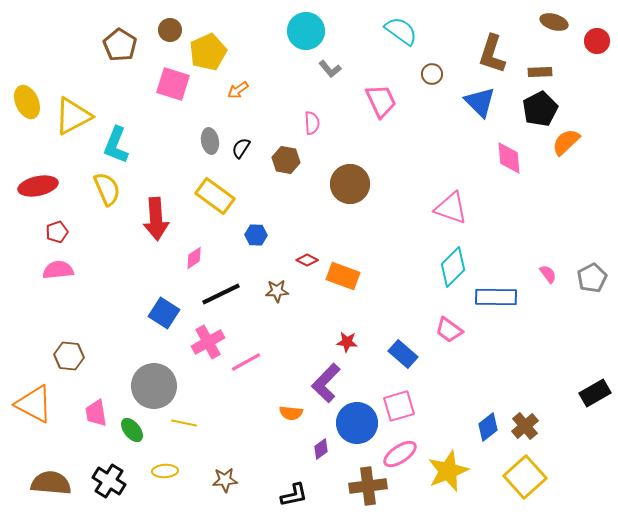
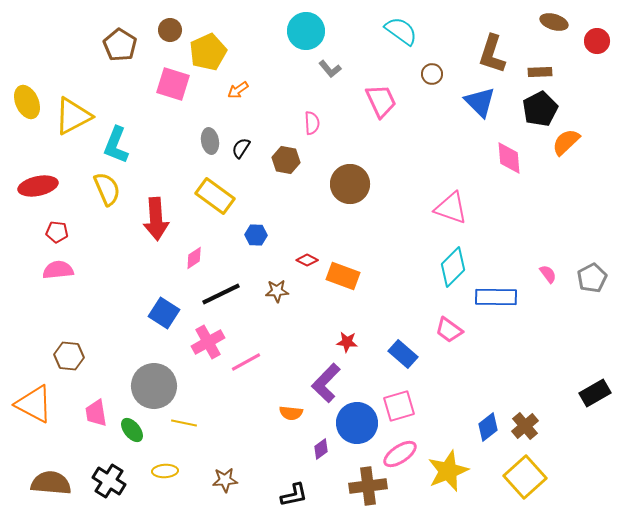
red pentagon at (57, 232): rotated 25 degrees clockwise
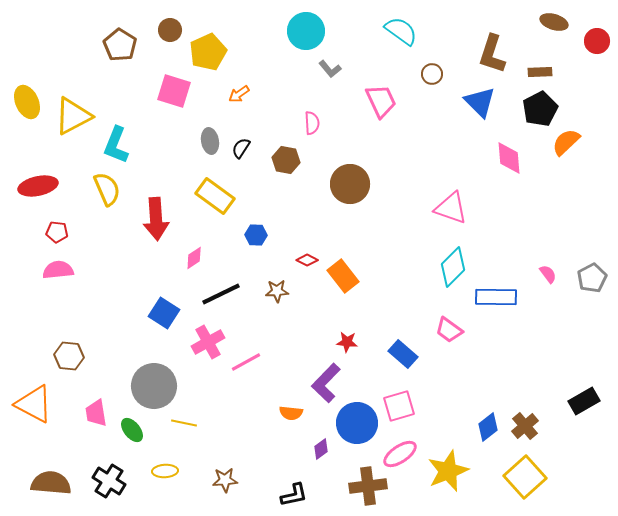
pink square at (173, 84): moved 1 px right, 7 px down
orange arrow at (238, 90): moved 1 px right, 4 px down
orange rectangle at (343, 276): rotated 32 degrees clockwise
black rectangle at (595, 393): moved 11 px left, 8 px down
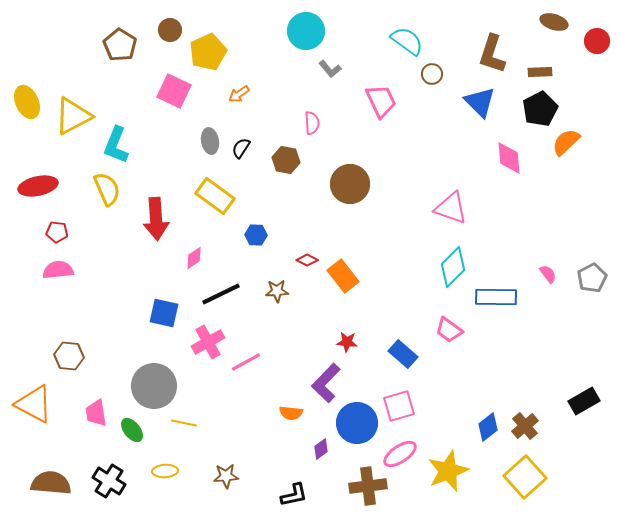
cyan semicircle at (401, 31): moved 6 px right, 10 px down
pink square at (174, 91): rotated 8 degrees clockwise
blue square at (164, 313): rotated 20 degrees counterclockwise
brown star at (225, 480): moved 1 px right, 4 px up
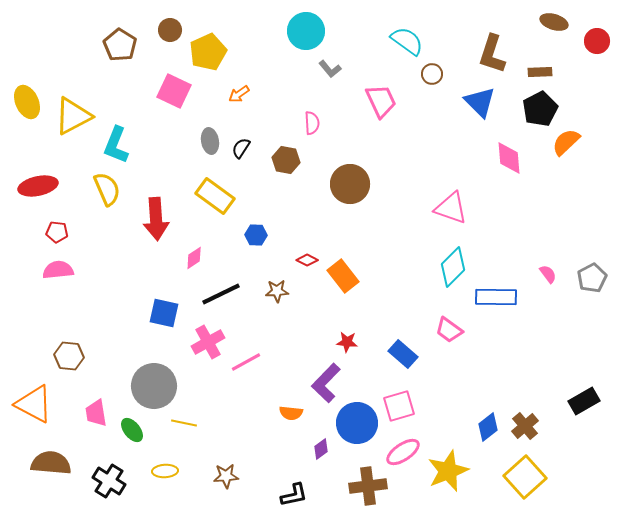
pink ellipse at (400, 454): moved 3 px right, 2 px up
brown semicircle at (51, 483): moved 20 px up
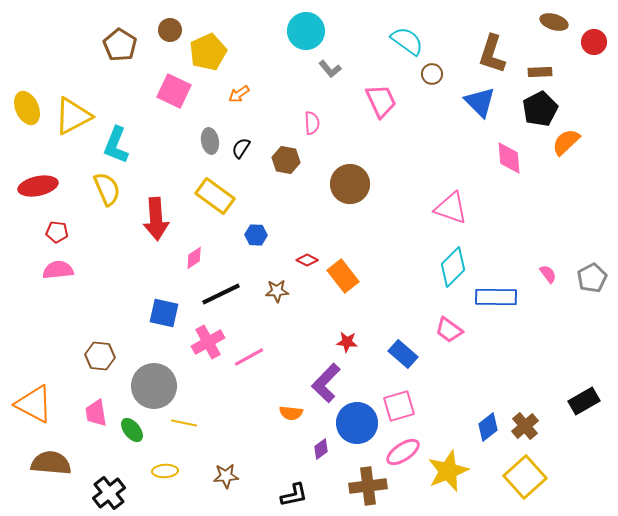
red circle at (597, 41): moved 3 px left, 1 px down
yellow ellipse at (27, 102): moved 6 px down
brown hexagon at (69, 356): moved 31 px right
pink line at (246, 362): moved 3 px right, 5 px up
black cross at (109, 481): moved 12 px down; rotated 20 degrees clockwise
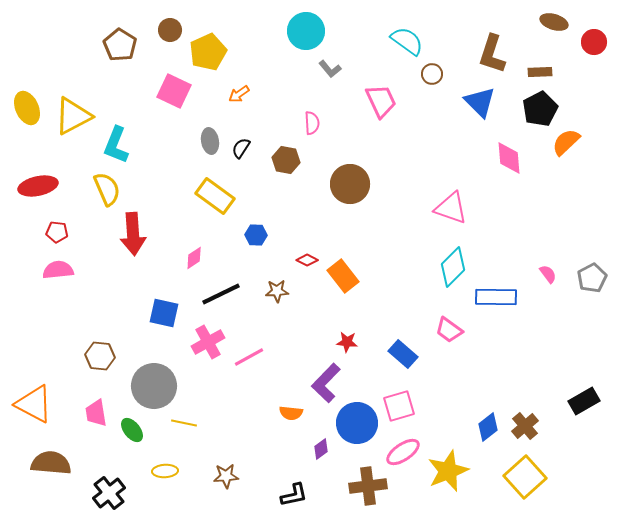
red arrow at (156, 219): moved 23 px left, 15 px down
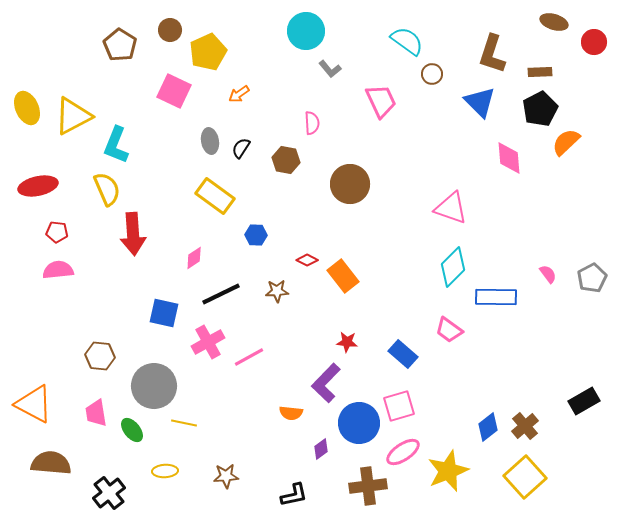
blue circle at (357, 423): moved 2 px right
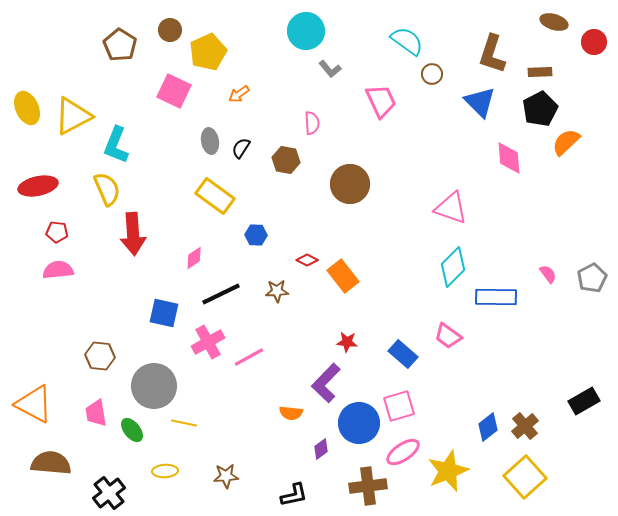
pink trapezoid at (449, 330): moved 1 px left, 6 px down
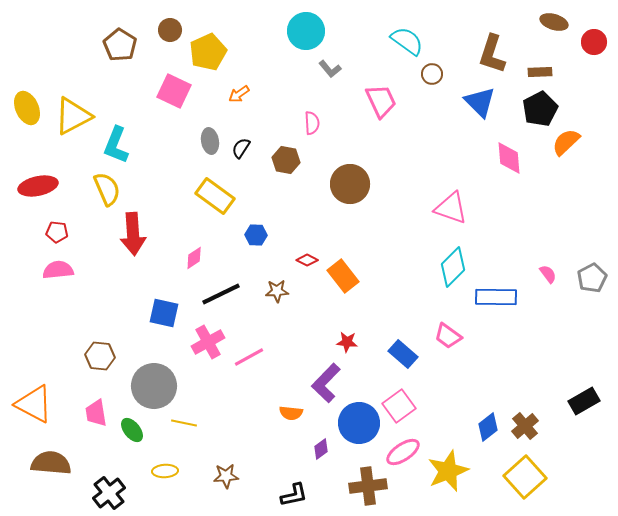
pink square at (399, 406): rotated 20 degrees counterclockwise
